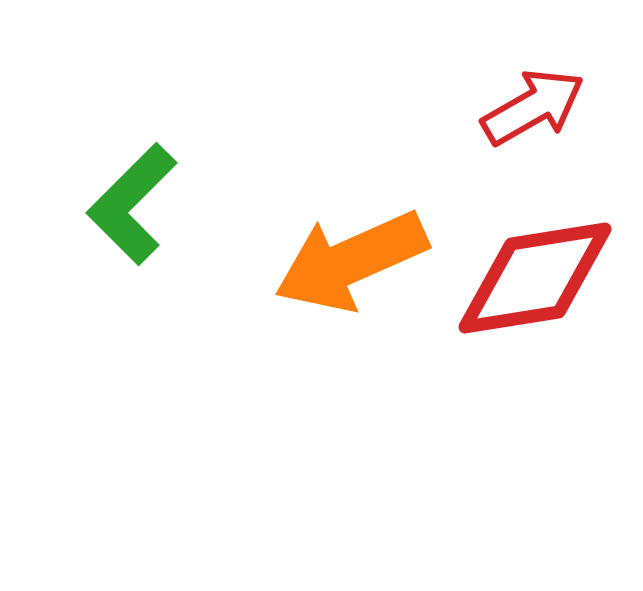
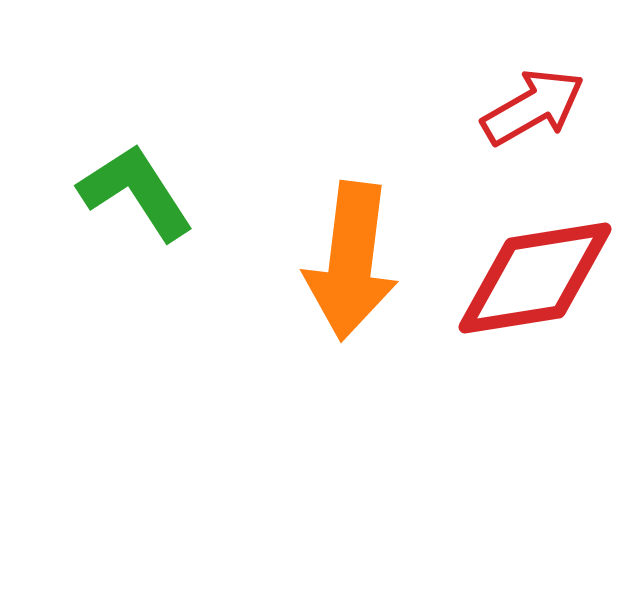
green L-shape: moved 4 px right, 12 px up; rotated 102 degrees clockwise
orange arrow: rotated 59 degrees counterclockwise
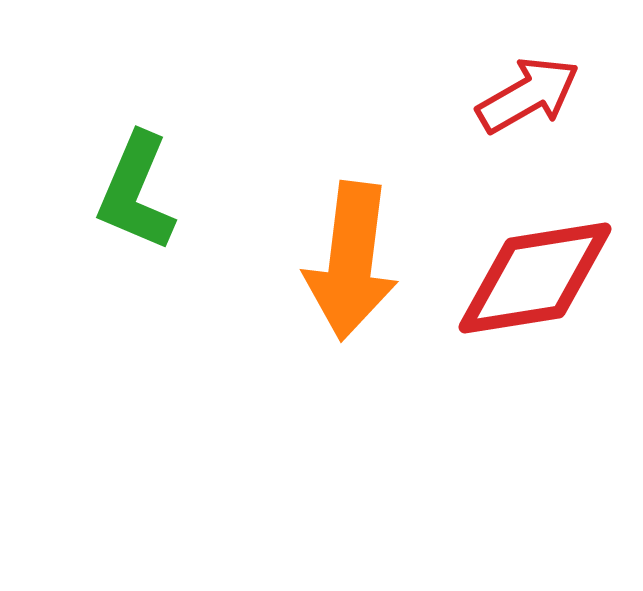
red arrow: moved 5 px left, 12 px up
green L-shape: rotated 124 degrees counterclockwise
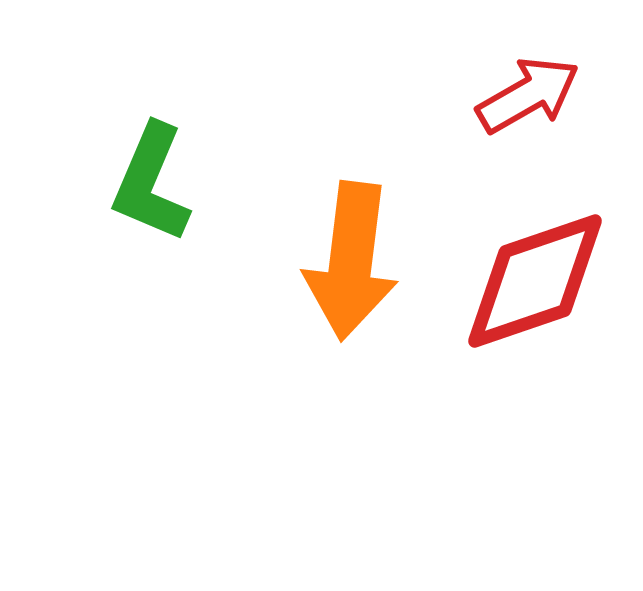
green L-shape: moved 15 px right, 9 px up
red diamond: moved 3 px down; rotated 10 degrees counterclockwise
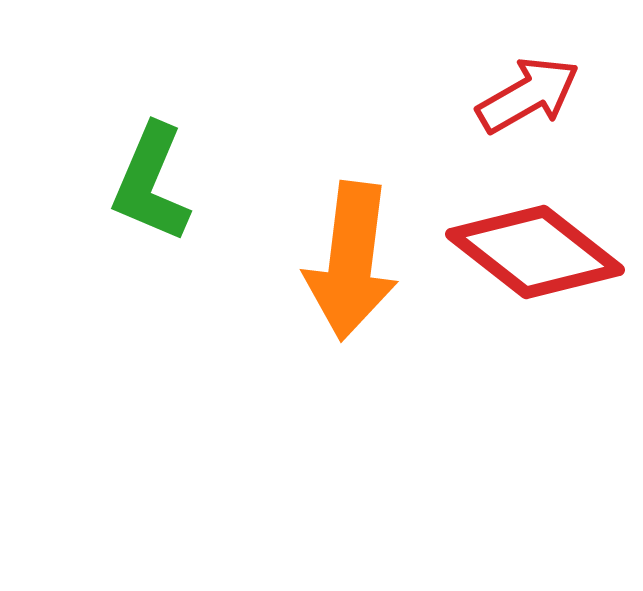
red diamond: moved 29 px up; rotated 57 degrees clockwise
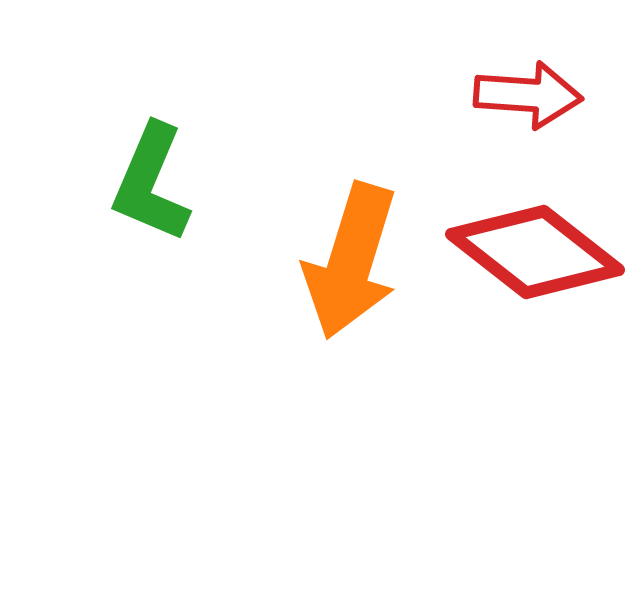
red arrow: rotated 34 degrees clockwise
orange arrow: rotated 10 degrees clockwise
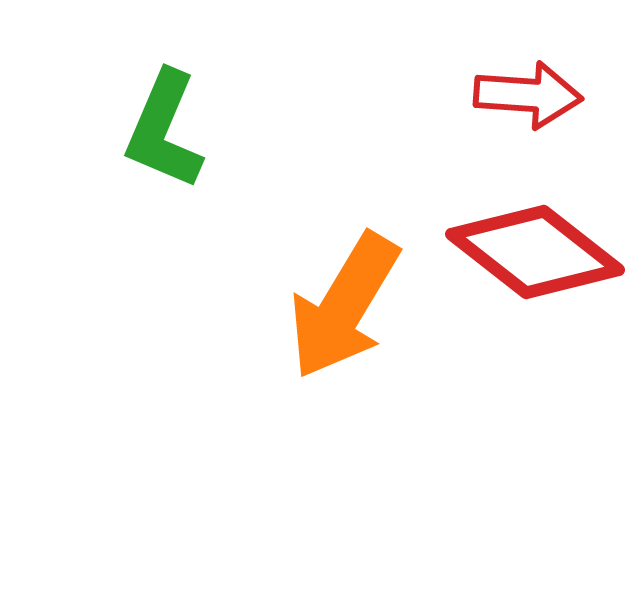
green L-shape: moved 13 px right, 53 px up
orange arrow: moved 7 px left, 45 px down; rotated 14 degrees clockwise
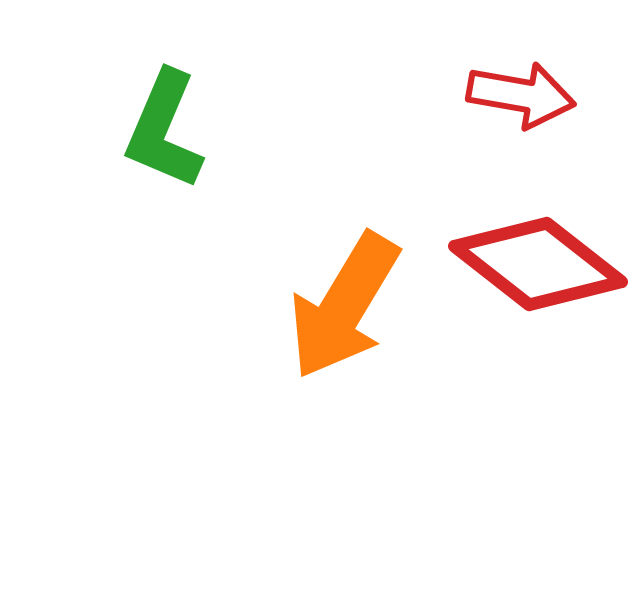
red arrow: moved 7 px left; rotated 6 degrees clockwise
red diamond: moved 3 px right, 12 px down
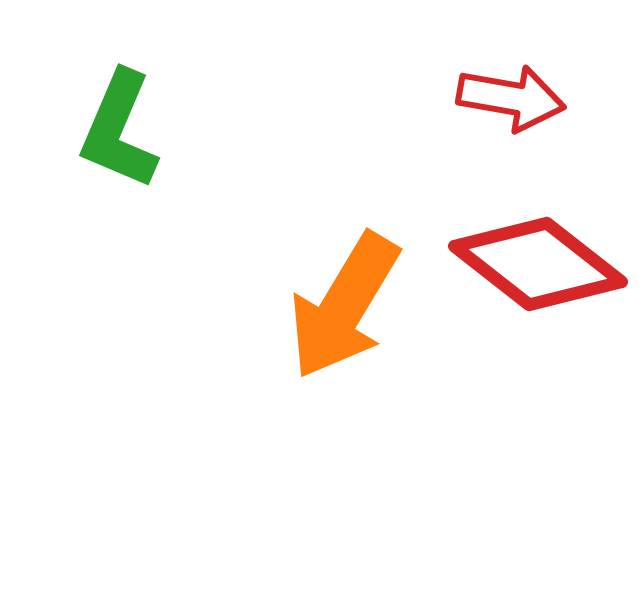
red arrow: moved 10 px left, 3 px down
green L-shape: moved 45 px left
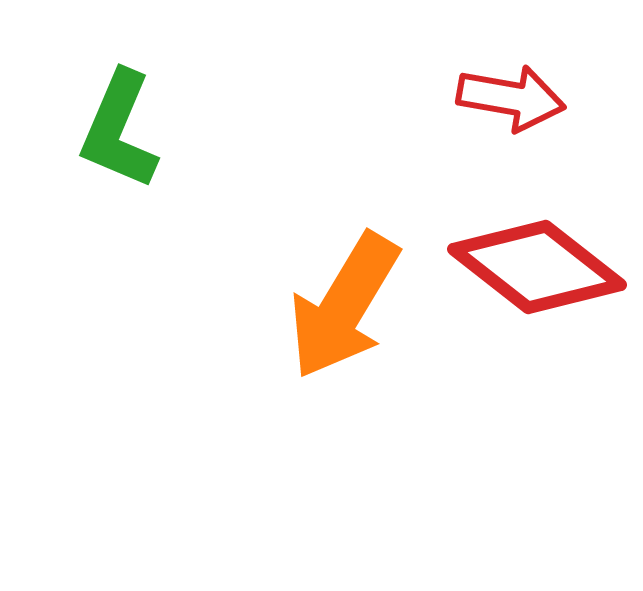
red diamond: moved 1 px left, 3 px down
